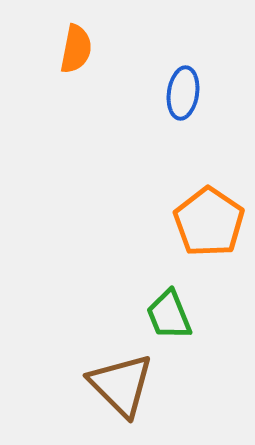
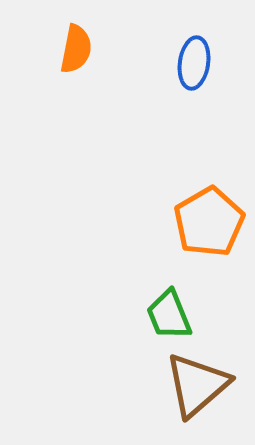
blue ellipse: moved 11 px right, 30 px up
orange pentagon: rotated 8 degrees clockwise
brown triangle: moved 76 px right; rotated 34 degrees clockwise
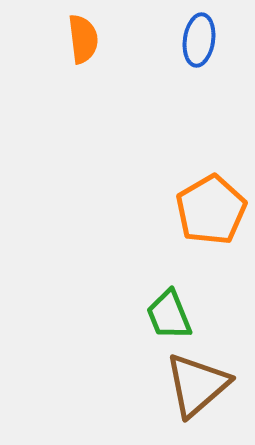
orange semicircle: moved 7 px right, 10 px up; rotated 18 degrees counterclockwise
blue ellipse: moved 5 px right, 23 px up
orange pentagon: moved 2 px right, 12 px up
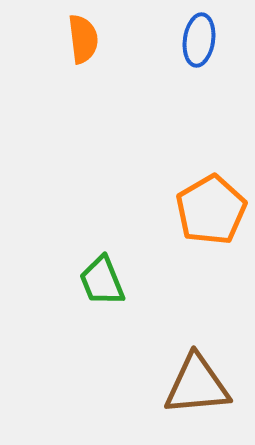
green trapezoid: moved 67 px left, 34 px up
brown triangle: rotated 36 degrees clockwise
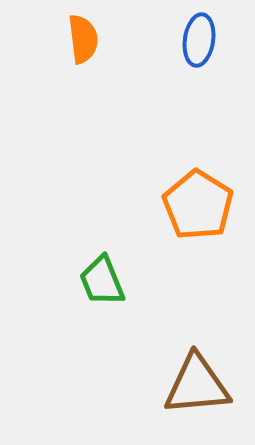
orange pentagon: moved 13 px left, 5 px up; rotated 10 degrees counterclockwise
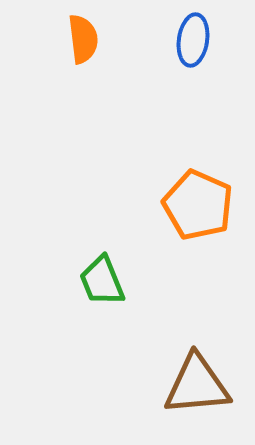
blue ellipse: moved 6 px left
orange pentagon: rotated 8 degrees counterclockwise
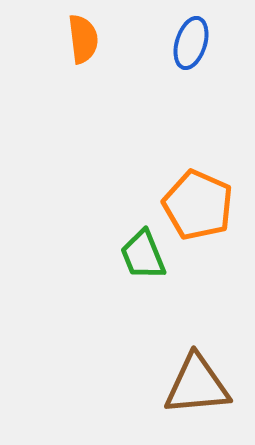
blue ellipse: moved 2 px left, 3 px down; rotated 9 degrees clockwise
green trapezoid: moved 41 px right, 26 px up
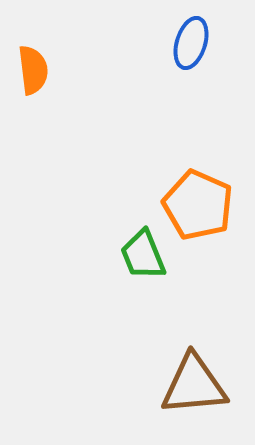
orange semicircle: moved 50 px left, 31 px down
brown triangle: moved 3 px left
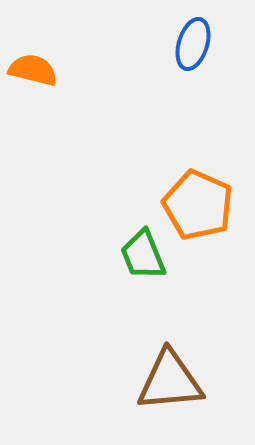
blue ellipse: moved 2 px right, 1 px down
orange semicircle: rotated 69 degrees counterclockwise
brown triangle: moved 24 px left, 4 px up
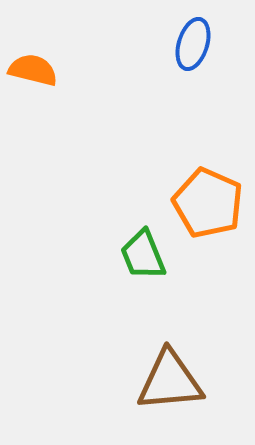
orange pentagon: moved 10 px right, 2 px up
